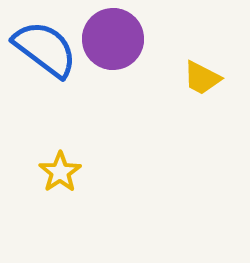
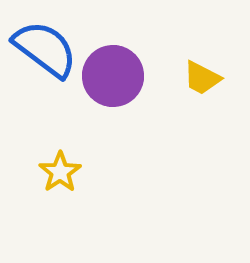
purple circle: moved 37 px down
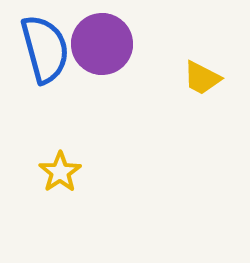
blue semicircle: rotated 38 degrees clockwise
purple circle: moved 11 px left, 32 px up
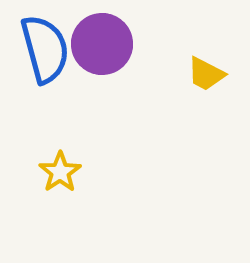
yellow trapezoid: moved 4 px right, 4 px up
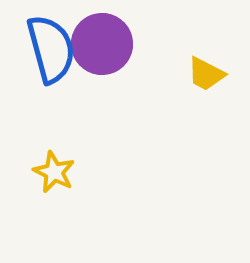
blue semicircle: moved 6 px right
yellow star: moved 6 px left; rotated 12 degrees counterclockwise
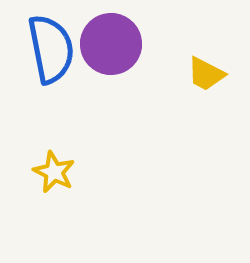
purple circle: moved 9 px right
blue semicircle: rotated 4 degrees clockwise
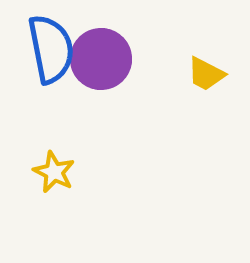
purple circle: moved 10 px left, 15 px down
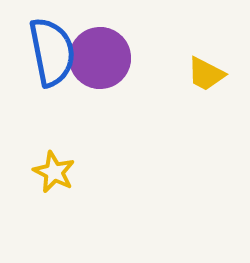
blue semicircle: moved 1 px right, 3 px down
purple circle: moved 1 px left, 1 px up
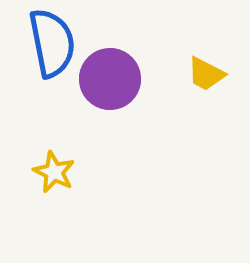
blue semicircle: moved 9 px up
purple circle: moved 10 px right, 21 px down
